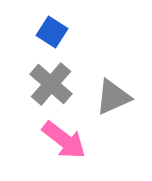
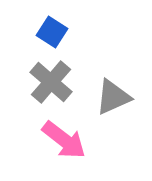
gray cross: moved 2 px up
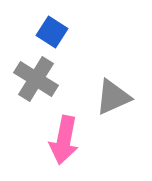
gray cross: moved 15 px left, 3 px up; rotated 9 degrees counterclockwise
pink arrow: rotated 63 degrees clockwise
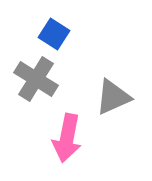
blue square: moved 2 px right, 2 px down
pink arrow: moved 3 px right, 2 px up
